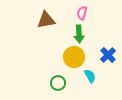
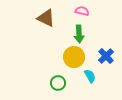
pink semicircle: moved 2 px up; rotated 88 degrees clockwise
brown triangle: moved 2 px up; rotated 36 degrees clockwise
blue cross: moved 2 px left, 1 px down
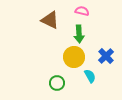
brown triangle: moved 4 px right, 2 px down
green circle: moved 1 px left
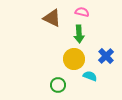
pink semicircle: moved 1 px down
brown triangle: moved 2 px right, 2 px up
yellow circle: moved 2 px down
cyan semicircle: rotated 40 degrees counterclockwise
green circle: moved 1 px right, 2 px down
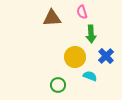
pink semicircle: rotated 120 degrees counterclockwise
brown triangle: rotated 30 degrees counterclockwise
green arrow: moved 12 px right
yellow circle: moved 1 px right, 2 px up
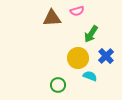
pink semicircle: moved 5 px left, 1 px up; rotated 88 degrees counterclockwise
green arrow: rotated 36 degrees clockwise
yellow circle: moved 3 px right, 1 px down
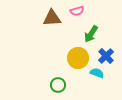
cyan semicircle: moved 7 px right, 3 px up
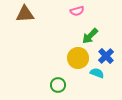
brown triangle: moved 27 px left, 4 px up
green arrow: moved 1 px left, 2 px down; rotated 12 degrees clockwise
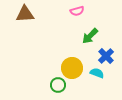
yellow circle: moved 6 px left, 10 px down
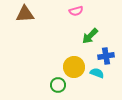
pink semicircle: moved 1 px left
blue cross: rotated 35 degrees clockwise
yellow circle: moved 2 px right, 1 px up
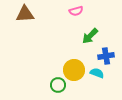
yellow circle: moved 3 px down
